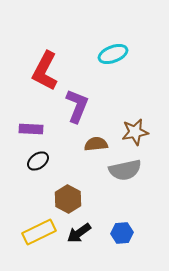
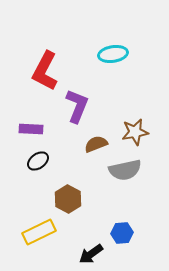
cyan ellipse: rotated 12 degrees clockwise
brown semicircle: rotated 15 degrees counterclockwise
black arrow: moved 12 px right, 21 px down
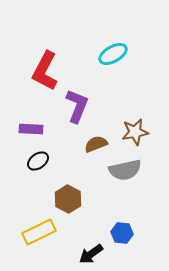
cyan ellipse: rotated 20 degrees counterclockwise
blue hexagon: rotated 10 degrees clockwise
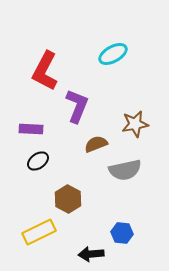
brown star: moved 8 px up
black arrow: rotated 30 degrees clockwise
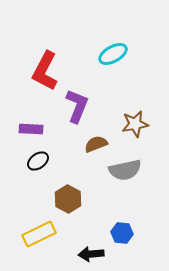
yellow rectangle: moved 2 px down
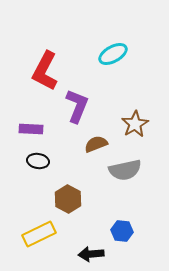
brown star: rotated 20 degrees counterclockwise
black ellipse: rotated 45 degrees clockwise
blue hexagon: moved 2 px up
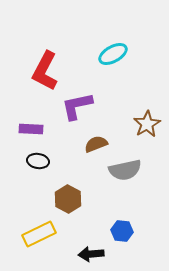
purple L-shape: rotated 124 degrees counterclockwise
brown star: moved 12 px right
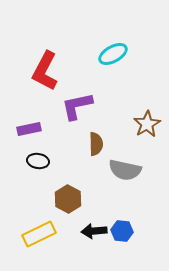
purple rectangle: moved 2 px left; rotated 15 degrees counterclockwise
brown semicircle: rotated 110 degrees clockwise
gray semicircle: rotated 24 degrees clockwise
black arrow: moved 3 px right, 23 px up
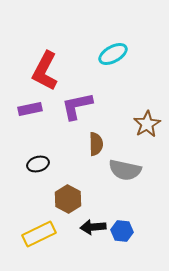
purple rectangle: moved 1 px right, 20 px up
black ellipse: moved 3 px down; rotated 25 degrees counterclockwise
black arrow: moved 1 px left, 4 px up
